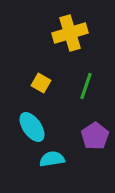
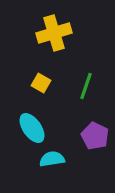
yellow cross: moved 16 px left
cyan ellipse: moved 1 px down
purple pentagon: rotated 12 degrees counterclockwise
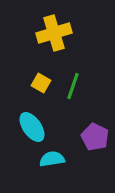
green line: moved 13 px left
cyan ellipse: moved 1 px up
purple pentagon: moved 1 px down
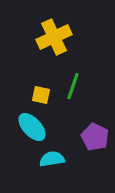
yellow cross: moved 4 px down; rotated 8 degrees counterclockwise
yellow square: moved 12 px down; rotated 18 degrees counterclockwise
cyan ellipse: rotated 8 degrees counterclockwise
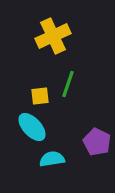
yellow cross: moved 1 px left, 1 px up
green line: moved 5 px left, 2 px up
yellow square: moved 1 px left, 1 px down; rotated 18 degrees counterclockwise
purple pentagon: moved 2 px right, 5 px down
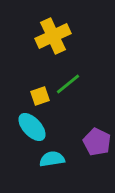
green line: rotated 32 degrees clockwise
yellow square: rotated 12 degrees counterclockwise
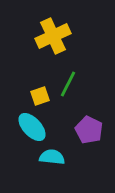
green line: rotated 24 degrees counterclockwise
purple pentagon: moved 8 px left, 12 px up
cyan semicircle: moved 2 px up; rotated 15 degrees clockwise
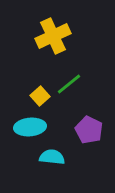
green line: moved 1 px right; rotated 24 degrees clockwise
yellow square: rotated 24 degrees counterclockwise
cyan ellipse: moved 2 px left; rotated 52 degrees counterclockwise
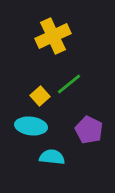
cyan ellipse: moved 1 px right, 1 px up; rotated 12 degrees clockwise
